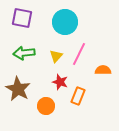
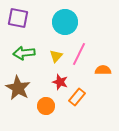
purple square: moved 4 px left
brown star: moved 1 px up
orange rectangle: moved 1 px left, 1 px down; rotated 18 degrees clockwise
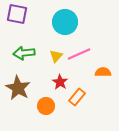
purple square: moved 1 px left, 4 px up
pink line: rotated 40 degrees clockwise
orange semicircle: moved 2 px down
red star: rotated 14 degrees clockwise
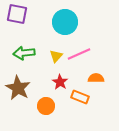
orange semicircle: moved 7 px left, 6 px down
orange rectangle: moved 3 px right; rotated 72 degrees clockwise
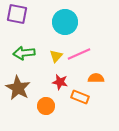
red star: rotated 21 degrees counterclockwise
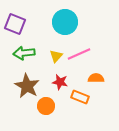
purple square: moved 2 px left, 10 px down; rotated 10 degrees clockwise
brown star: moved 9 px right, 2 px up
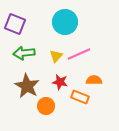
orange semicircle: moved 2 px left, 2 px down
